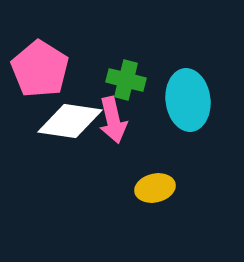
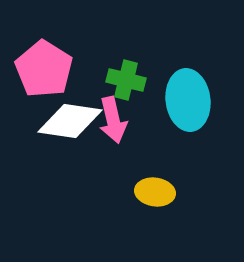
pink pentagon: moved 4 px right
yellow ellipse: moved 4 px down; rotated 21 degrees clockwise
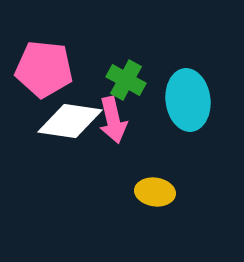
pink pentagon: rotated 26 degrees counterclockwise
green cross: rotated 15 degrees clockwise
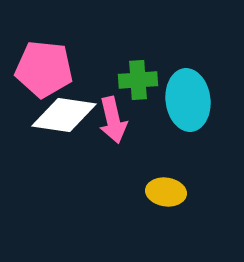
green cross: moved 12 px right; rotated 33 degrees counterclockwise
white diamond: moved 6 px left, 6 px up
yellow ellipse: moved 11 px right
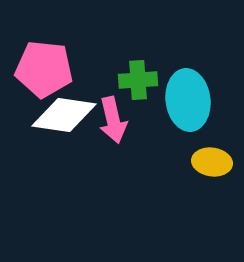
yellow ellipse: moved 46 px right, 30 px up
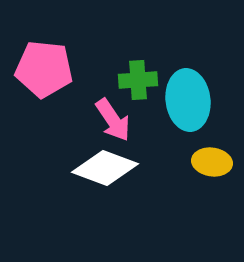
white diamond: moved 41 px right, 53 px down; rotated 12 degrees clockwise
pink arrow: rotated 21 degrees counterclockwise
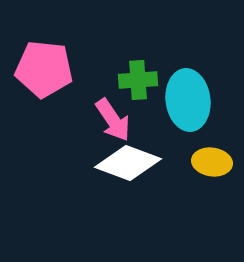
white diamond: moved 23 px right, 5 px up
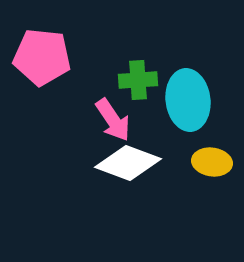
pink pentagon: moved 2 px left, 12 px up
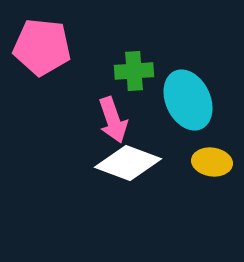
pink pentagon: moved 10 px up
green cross: moved 4 px left, 9 px up
cyan ellipse: rotated 18 degrees counterclockwise
pink arrow: rotated 15 degrees clockwise
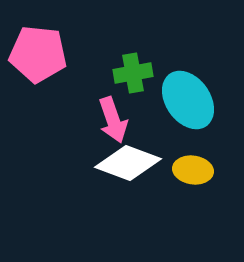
pink pentagon: moved 4 px left, 7 px down
green cross: moved 1 px left, 2 px down; rotated 6 degrees counterclockwise
cyan ellipse: rotated 10 degrees counterclockwise
yellow ellipse: moved 19 px left, 8 px down
